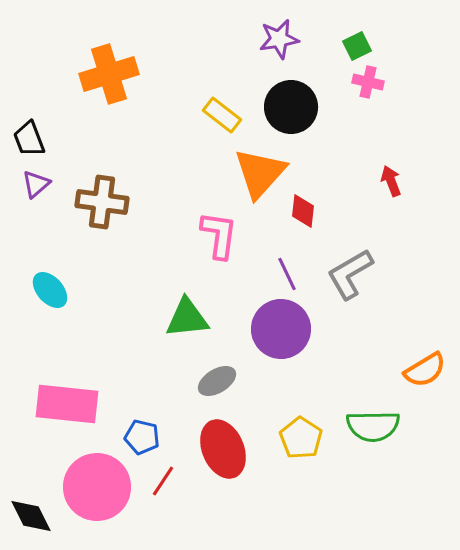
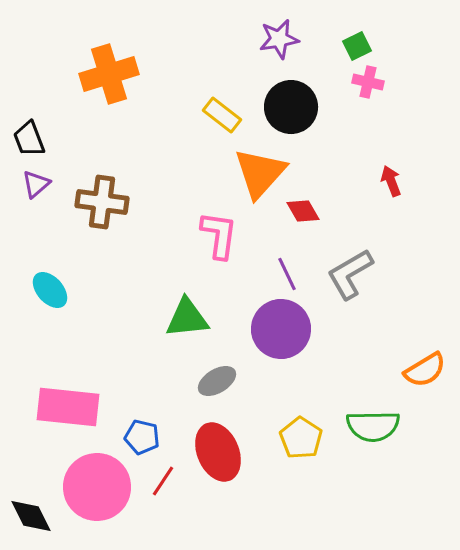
red diamond: rotated 36 degrees counterclockwise
pink rectangle: moved 1 px right, 3 px down
red ellipse: moved 5 px left, 3 px down
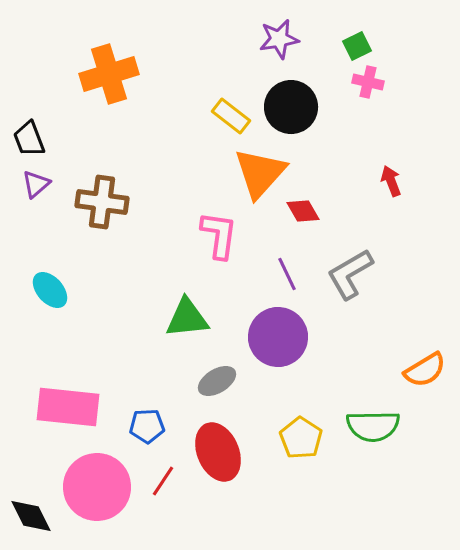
yellow rectangle: moved 9 px right, 1 px down
purple circle: moved 3 px left, 8 px down
blue pentagon: moved 5 px right, 11 px up; rotated 16 degrees counterclockwise
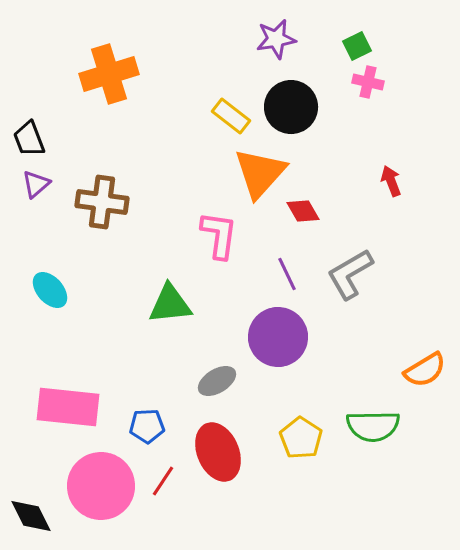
purple star: moved 3 px left
green triangle: moved 17 px left, 14 px up
pink circle: moved 4 px right, 1 px up
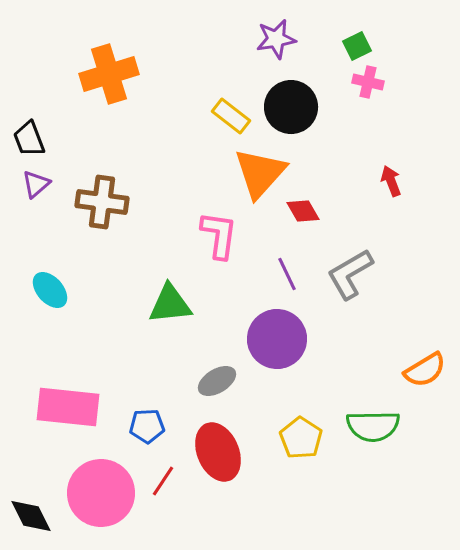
purple circle: moved 1 px left, 2 px down
pink circle: moved 7 px down
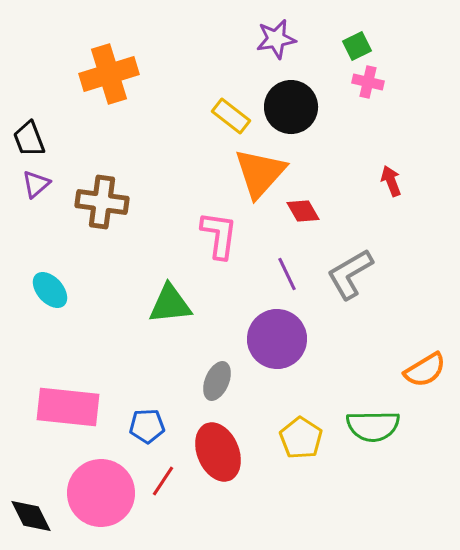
gray ellipse: rotated 36 degrees counterclockwise
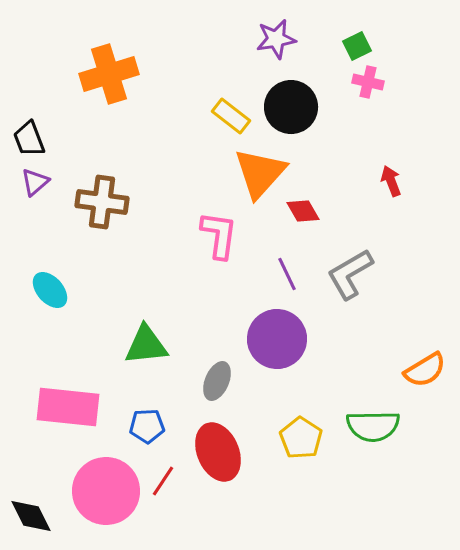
purple triangle: moved 1 px left, 2 px up
green triangle: moved 24 px left, 41 px down
pink circle: moved 5 px right, 2 px up
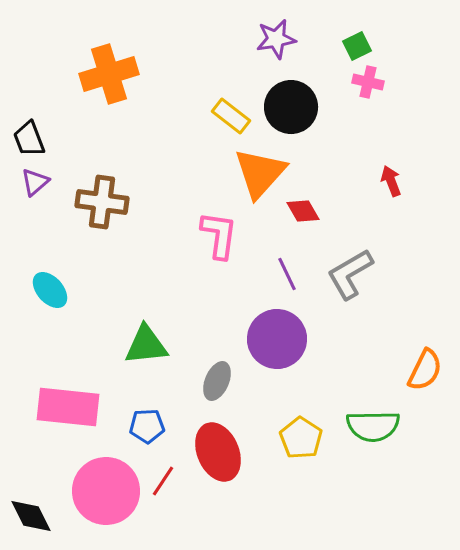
orange semicircle: rotated 33 degrees counterclockwise
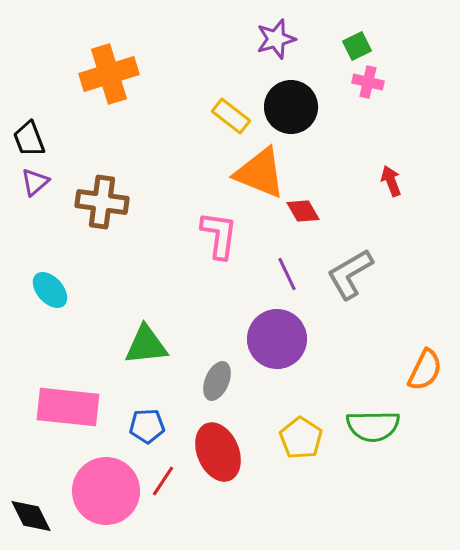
purple star: rotated 6 degrees counterclockwise
orange triangle: rotated 50 degrees counterclockwise
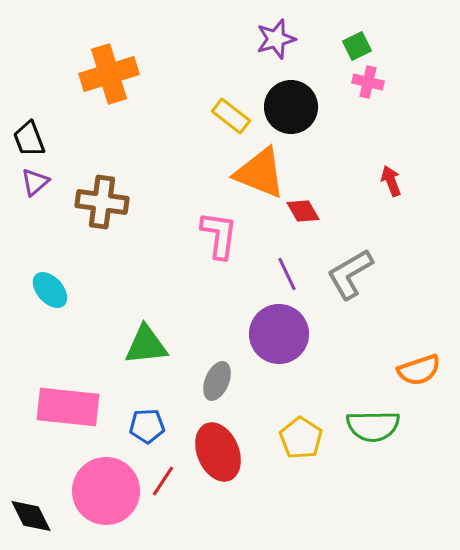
purple circle: moved 2 px right, 5 px up
orange semicircle: moved 6 px left; rotated 45 degrees clockwise
